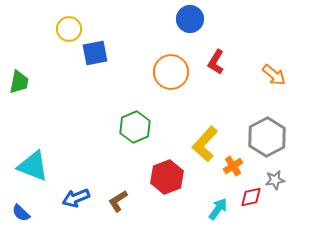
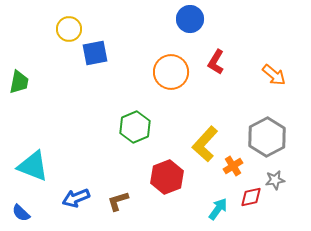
brown L-shape: rotated 15 degrees clockwise
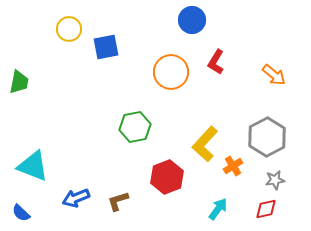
blue circle: moved 2 px right, 1 px down
blue square: moved 11 px right, 6 px up
green hexagon: rotated 12 degrees clockwise
red diamond: moved 15 px right, 12 px down
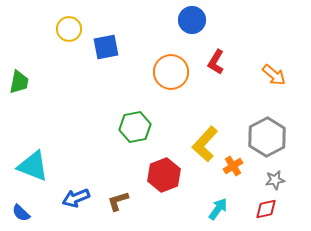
red hexagon: moved 3 px left, 2 px up
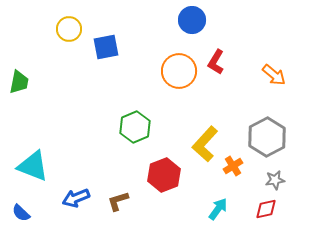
orange circle: moved 8 px right, 1 px up
green hexagon: rotated 12 degrees counterclockwise
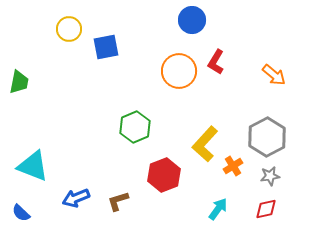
gray star: moved 5 px left, 4 px up
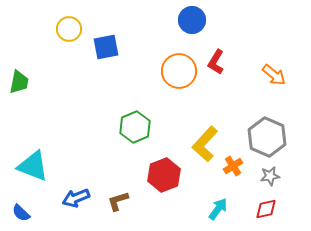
gray hexagon: rotated 9 degrees counterclockwise
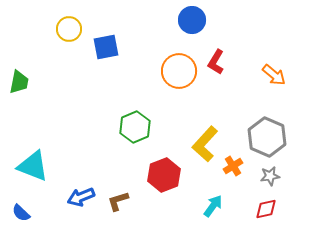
blue arrow: moved 5 px right, 1 px up
cyan arrow: moved 5 px left, 3 px up
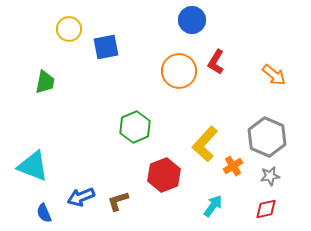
green trapezoid: moved 26 px right
blue semicircle: moved 23 px right; rotated 24 degrees clockwise
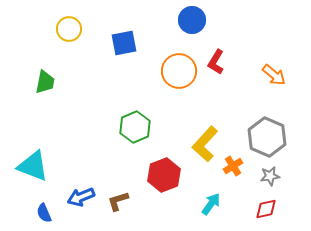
blue square: moved 18 px right, 4 px up
cyan arrow: moved 2 px left, 2 px up
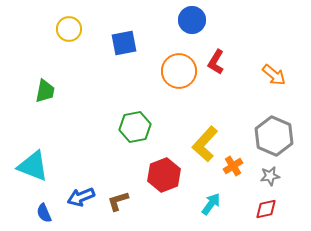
green trapezoid: moved 9 px down
green hexagon: rotated 12 degrees clockwise
gray hexagon: moved 7 px right, 1 px up
